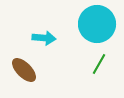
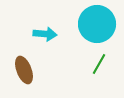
cyan arrow: moved 1 px right, 4 px up
brown ellipse: rotated 24 degrees clockwise
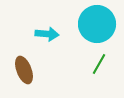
cyan arrow: moved 2 px right
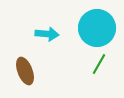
cyan circle: moved 4 px down
brown ellipse: moved 1 px right, 1 px down
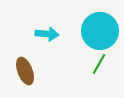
cyan circle: moved 3 px right, 3 px down
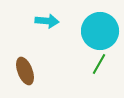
cyan arrow: moved 13 px up
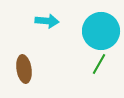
cyan circle: moved 1 px right
brown ellipse: moved 1 px left, 2 px up; rotated 12 degrees clockwise
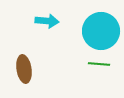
green line: rotated 65 degrees clockwise
